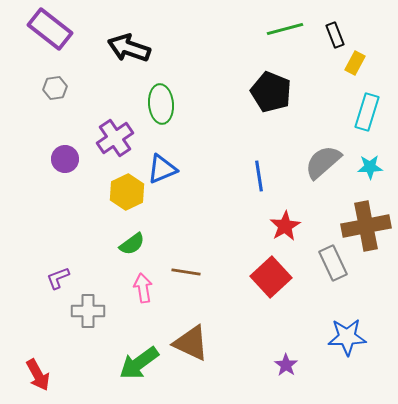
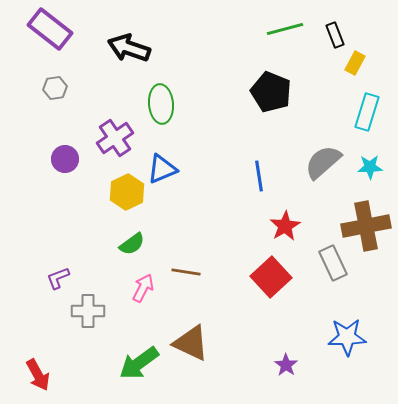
pink arrow: rotated 36 degrees clockwise
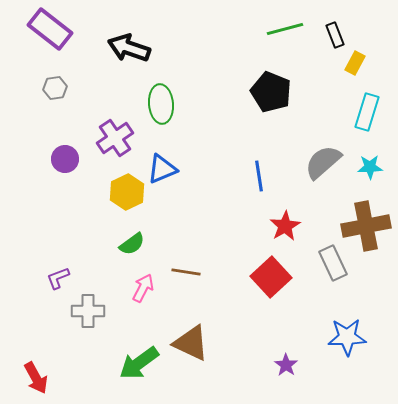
red arrow: moved 2 px left, 3 px down
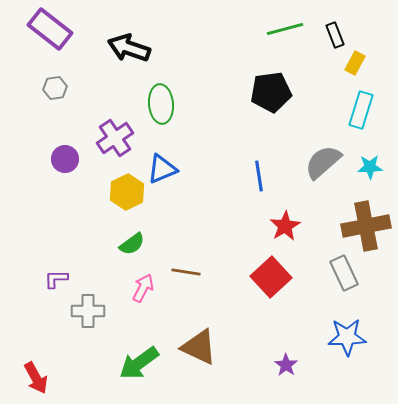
black pentagon: rotated 30 degrees counterclockwise
cyan rectangle: moved 6 px left, 2 px up
gray rectangle: moved 11 px right, 10 px down
purple L-shape: moved 2 px left, 1 px down; rotated 20 degrees clockwise
brown triangle: moved 8 px right, 4 px down
